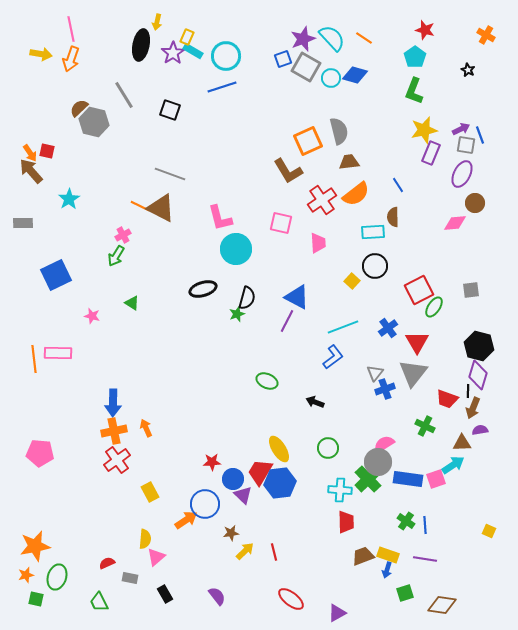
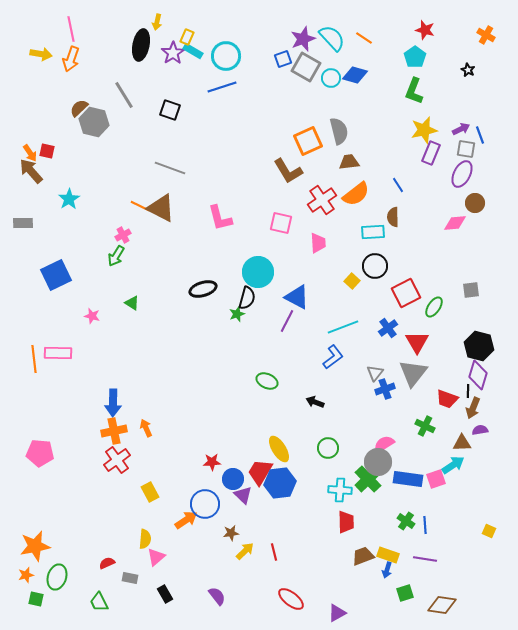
gray square at (466, 145): moved 4 px down
gray line at (170, 174): moved 6 px up
cyan circle at (236, 249): moved 22 px right, 23 px down
red square at (419, 290): moved 13 px left, 3 px down
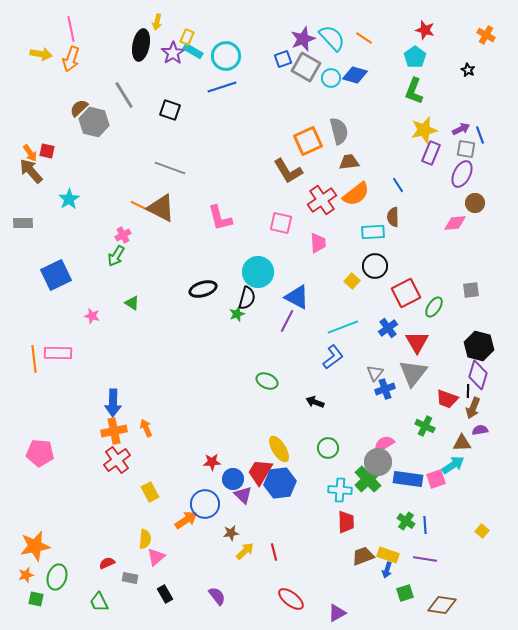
yellow square at (489, 531): moved 7 px left; rotated 16 degrees clockwise
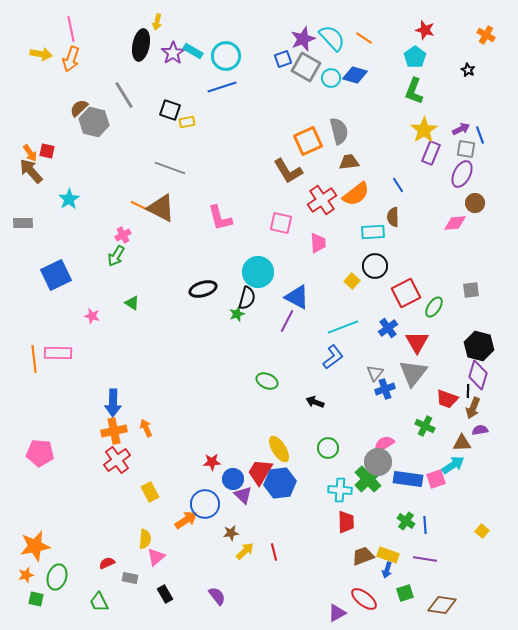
yellow rectangle at (187, 37): moved 85 px down; rotated 56 degrees clockwise
yellow star at (424, 130): rotated 20 degrees counterclockwise
red ellipse at (291, 599): moved 73 px right
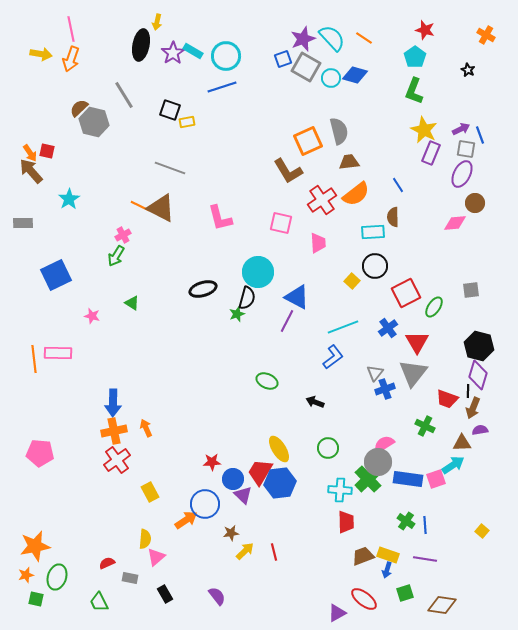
yellow star at (424, 130): rotated 12 degrees counterclockwise
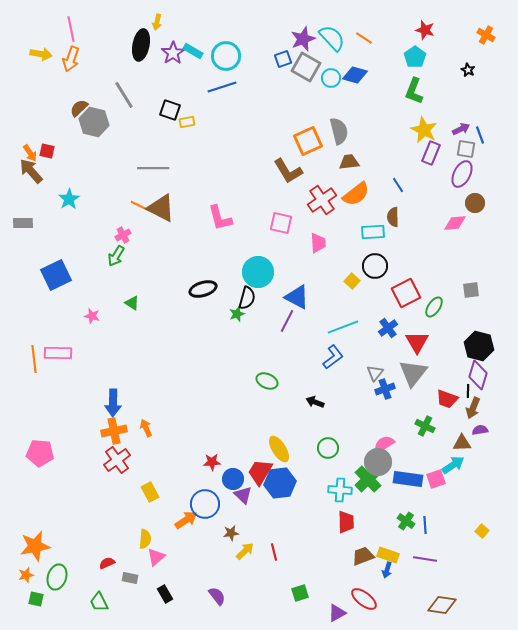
gray line at (170, 168): moved 17 px left; rotated 20 degrees counterclockwise
green square at (405, 593): moved 105 px left
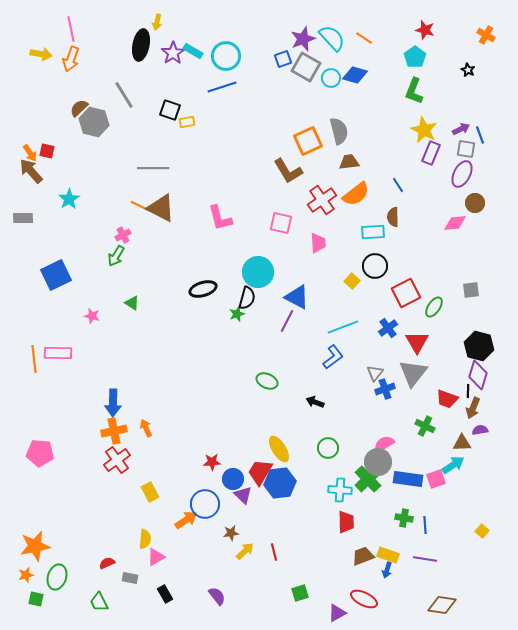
gray rectangle at (23, 223): moved 5 px up
green cross at (406, 521): moved 2 px left, 3 px up; rotated 24 degrees counterclockwise
pink triangle at (156, 557): rotated 12 degrees clockwise
red ellipse at (364, 599): rotated 12 degrees counterclockwise
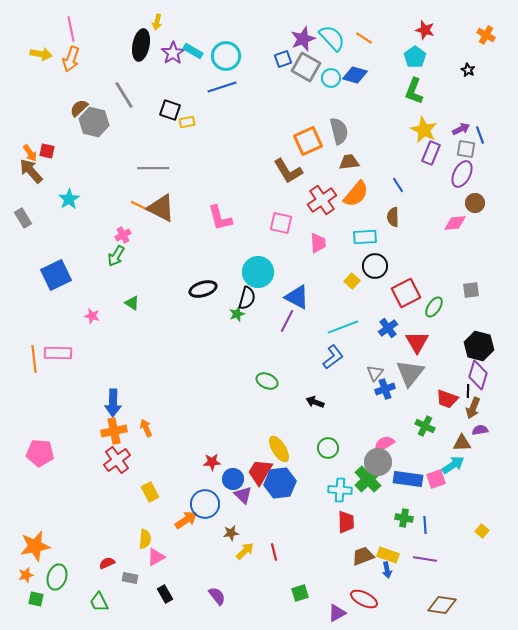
orange semicircle at (356, 194): rotated 12 degrees counterclockwise
gray rectangle at (23, 218): rotated 60 degrees clockwise
cyan rectangle at (373, 232): moved 8 px left, 5 px down
gray triangle at (413, 373): moved 3 px left
blue arrow at (387, 570): rotated 28 degrees counterclockwise
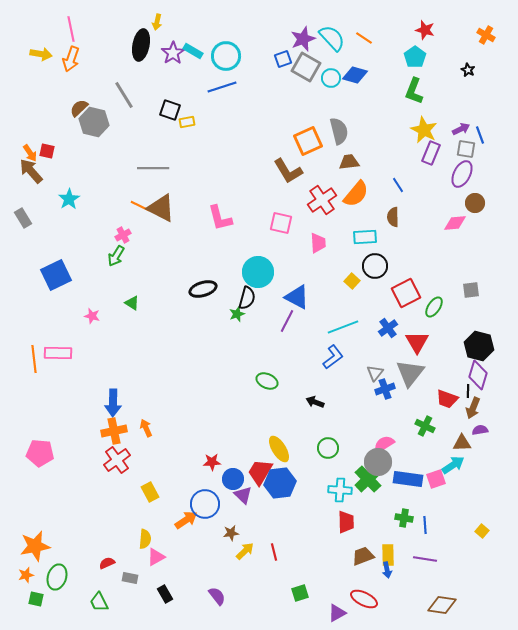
yellow rectangle at (388, 555): rotated 70 degrees clockwise
